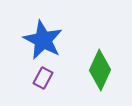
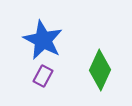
purple rectangle: moved 2 px up
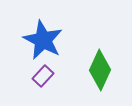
purple rectangle: rotated 15 degrees clockwise
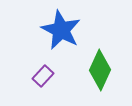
blue star: moved 18 px right, 10 px up
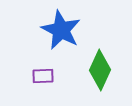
purple rectangle: rotated 45 degrees clockwise
